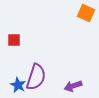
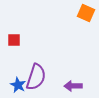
purple arrow: rotated 18 degrees clockwise
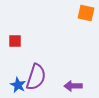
orange square: rotated 12 degrees counterclockwise
red square: moved 1 px right, 1 px down
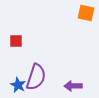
red square: moved 1 px right
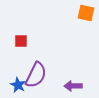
red square: moved 5 px right
purple semicircle: moved 2 px up; rotated 8 degrees clockwise
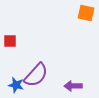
red square: moved 11 px left
purple semicircle: rotated 16 degrees clockwise
blue star: moved 2 px left; rotated 14 degrees counterclockwise
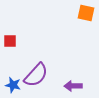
blue star: moved 3 px left
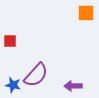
orange square: rotated 12 degrees counterclockwise
